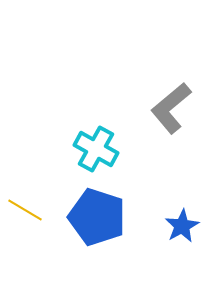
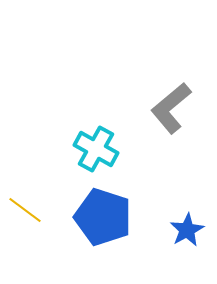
yellow line: rotated 6 degrees clockwise
blue pentagon: moved 6 px right
blue star: moved 5 px right, 4 px down
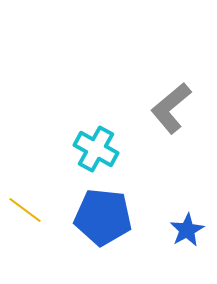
blue pentagon: rotated 12 degrees counterclockwise
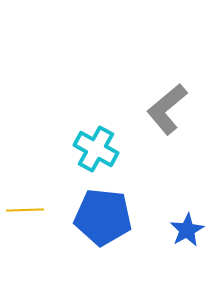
gray L-shape: moved 4 px left, 1 px down
yellow line: rotated 39 degrees counterclockwise
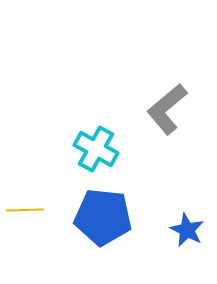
blue star: rotated 16 degrees counterclockwise
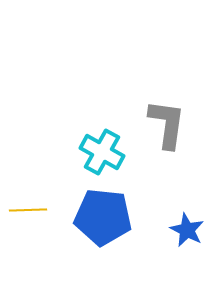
gray L-shape: moved 15 px down; rotated 138 degrees clockwise
cyan cross: moved 6 px right, 3 px down
yellow line: moved 3 px right
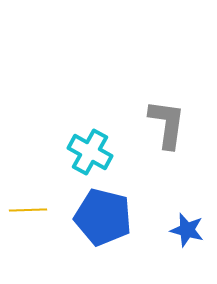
cyan cross: moved 12 px left
blue pentagon: rotated 8 degrees clockwise
blue star: rotated 12 degrees counterclockwise
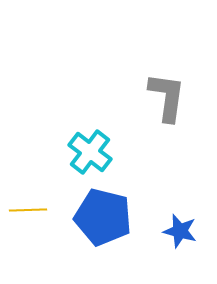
gray L-shape: moved 27 px up
cyan cross: rotated 9 degrees clockwise
blue star: moved 7 px left, 1 px down
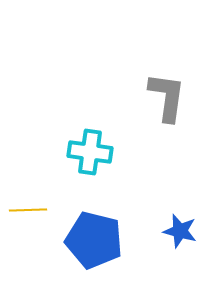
cyan cross: rotated 30 degrees counterclockwise
blue pentagon: moved 9 px left, 23 px down
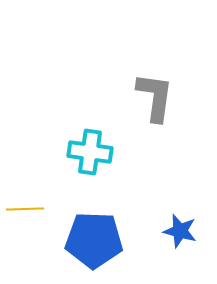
gray L-shape: moved 12 px left
yellow line: moved 3 px left, 1 px up
blue pentagon: rotated 12 degrees counterclockwise
